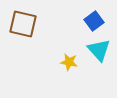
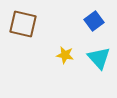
cyan triangle: moved 8 px down
yellow star: moved 4 px left, 7 px up
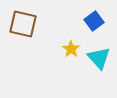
yellow star: moved 6 px right, 6 px up; rotated 24 degrees clockwise
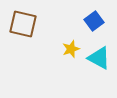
yellow star: rotated 18 degrees clockwise
cyan triangle: rotated 20 degrees counterclockwise
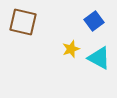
brown square: moved 2 px up
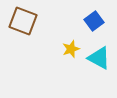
brown square: moved 1 px up; rotated 8 degrees clockwise
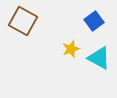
brown square: rotated 8 degrees clockwise
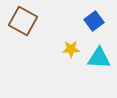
yellow star: rotated 18 degrees clockwise
cyan triangle: rotated 25 degrees counterclockwise
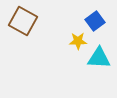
blue square: moved 1 px right
yellow star: moved 7 px right, 8 px up
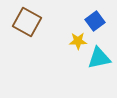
brown square: moved 4 px right, 1 px down
cyan triangle: rotated 15 degrees counterclockwise
